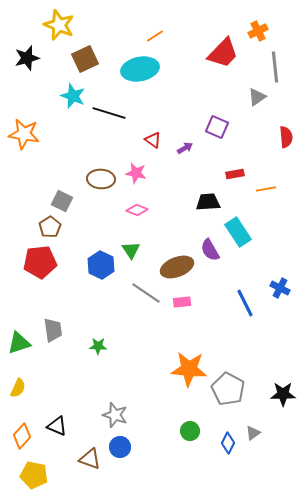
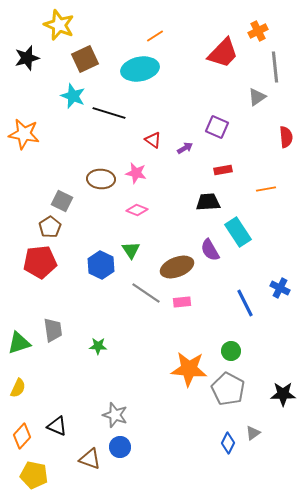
red rectangle at (235, 174): moved 12 px left, 4 px up
green circle at (190, 431): moved 41 px right, 80 px up
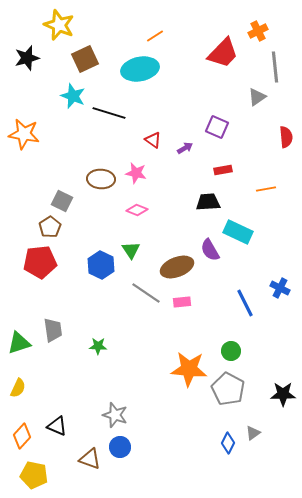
cyan rectangle at (238, 232): rotated 32 degrees counterclockwise
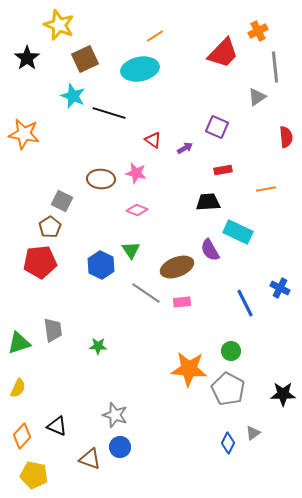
black star at (27, 58): rotated 20 degrees counterclockwise
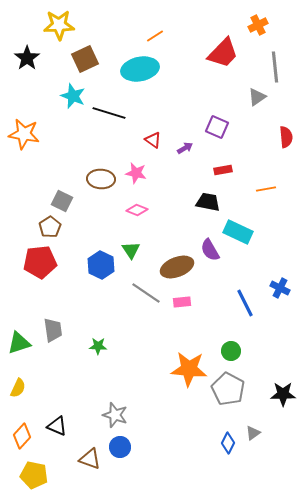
yellow star at (59, 25): rotated 24 degrees counterclockwise
orange cross at (258, 31): moved 6 px up
black trapezoid at (208, 202): rotated 15 degrees clockwise
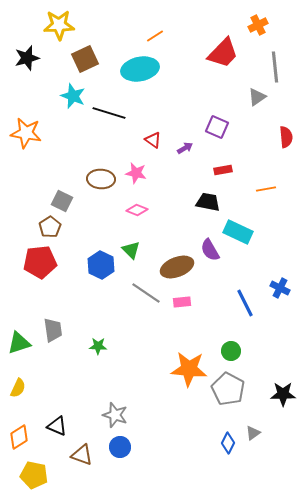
black star at (27, 58): rotated 20 degrees clockwise
orange star at (24, 134): moved 2 px right, 1 px up
green triangle at (131, 250): rotated 12 degrees counterclockwise
orange diamond at (22, 436): moved 3 px left, 1 px down; rotated 15 degrees clockwise
brown triangle at (90, 459): moved 8 px left, 4 px up
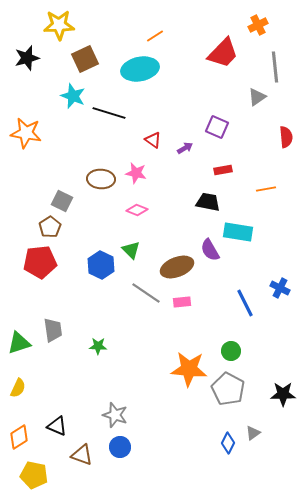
cyan rectangle at (238, 232): rotated 16 degrees counterclockwise
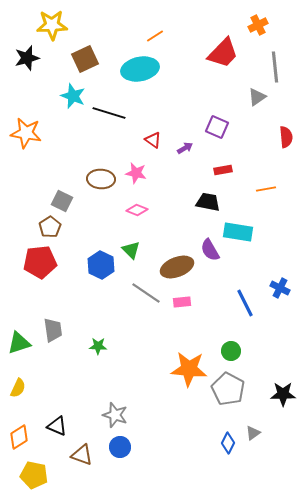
yellow star at (59, 25): moved 7 px left
